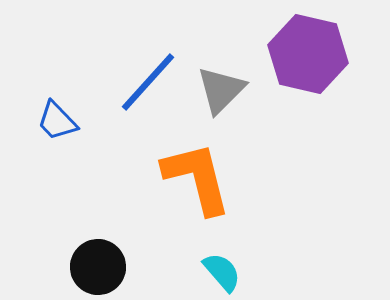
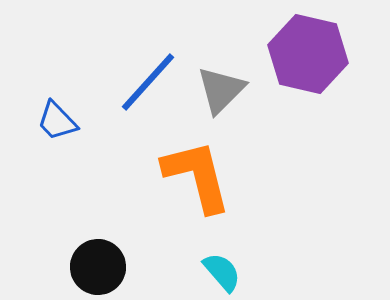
orange L-shape: moved 2 px up
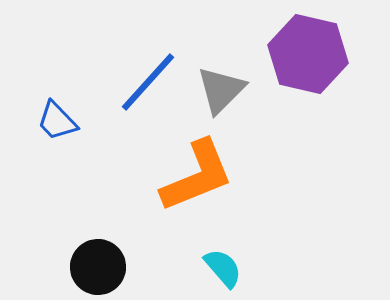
orange L-shape: rotated 82 degrees clockwise
cyan semicircle: moved 1 px right, 4 px up
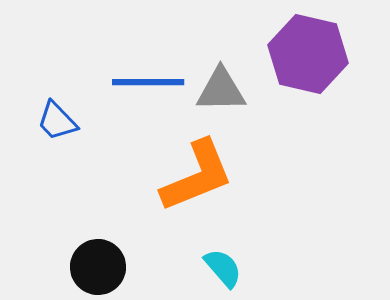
blue line: rotated 48 degrees clockwise
gray triangle: rotated 44 degrees clockwise
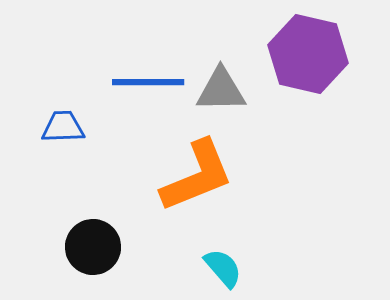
blue trapezoid: moved 6 px right, 6 px down; rotated 132 degrees clockwise
black circle: moved 5 px left, 20 px up
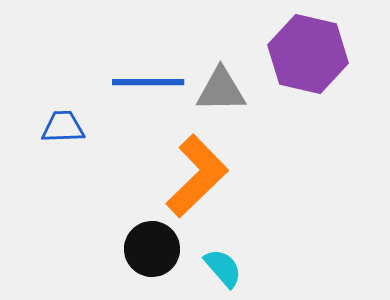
orange L-shape: rotated 22 degrees counterclockwise
black circle: moved 59 px right, 2 px down
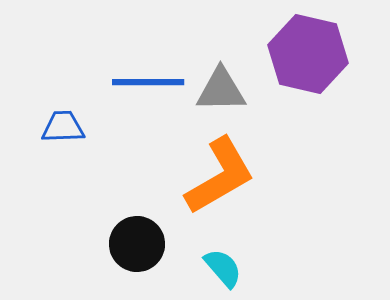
orange L-shape: moved 23 px right; rotated 14 degrees clockwise
black circle: moved 15 px left, 5 px up
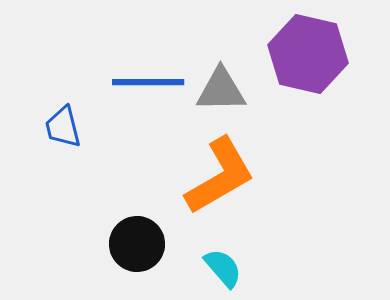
blue trapezoid: rotated 102 degrees counterclockwise
